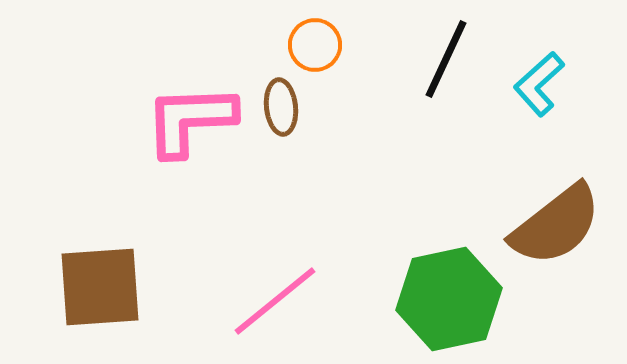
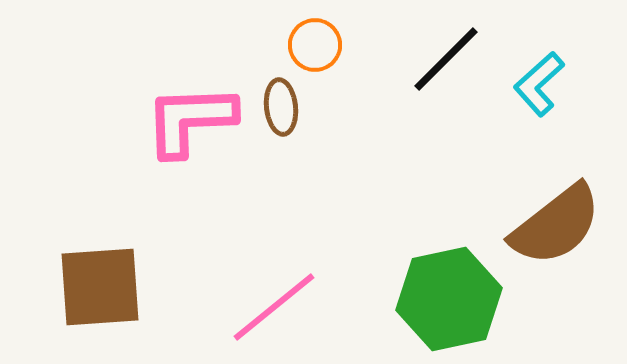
black line: rotated 20 degrees clockwise
pink line: moved 1 px left, 6 px down
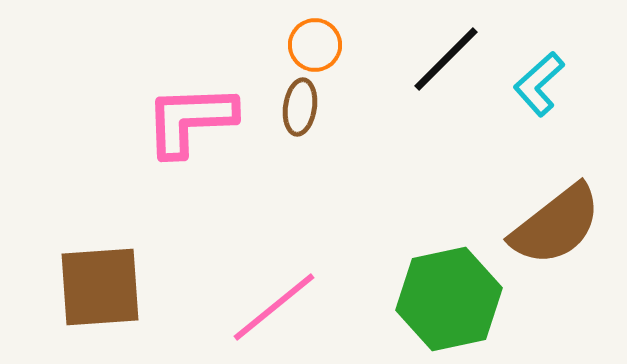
brown ellipse: moved 19 px right; rotated 14 degrees clockwise
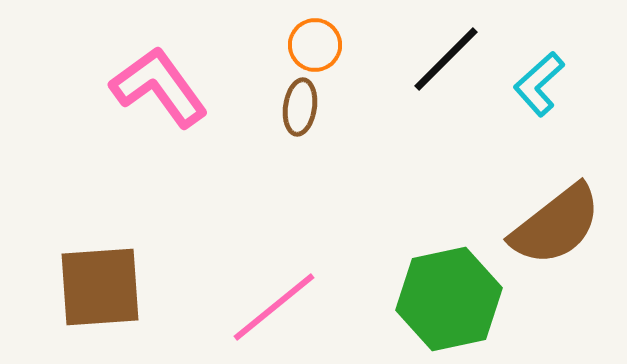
pink L-shape: moved 31 px left, 33 px up; rotated 56 degrees clockwise
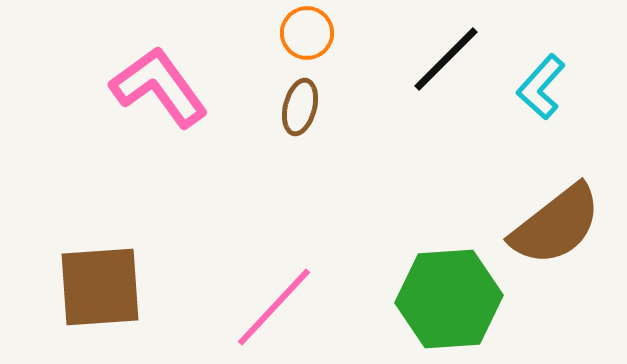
orange circle: moved 8 px left, 12 px up
cyan L-shape: moved 2 px right, 3 px down; rotated 6 degrees counterclockwise
brown ellipse: rotated 6 degrees clockwise
green hexagon: rotated 8 degrees clockwise
pink line: rotated 8 degrees counterclockwise
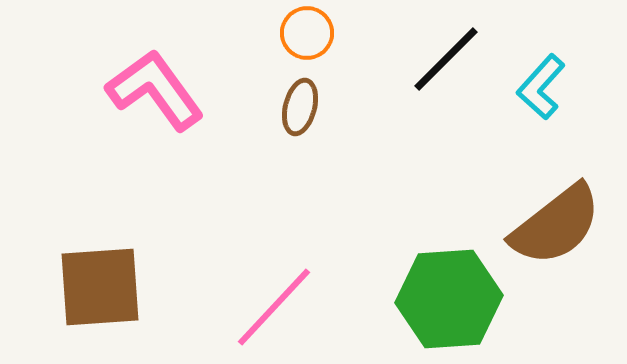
pink L-shape: moved 4 px left, 3 px down
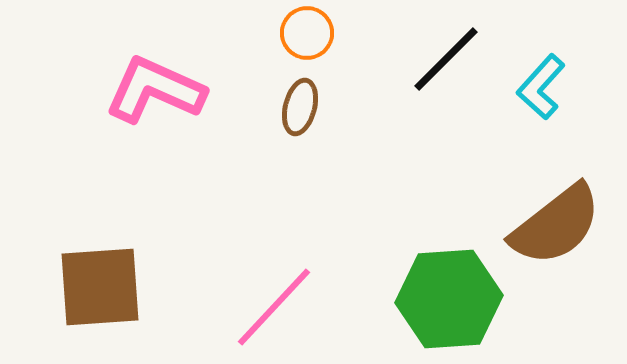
pink L-shape: rotated 30 degrees counterclockwise
